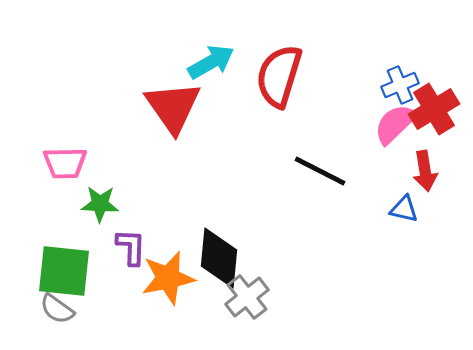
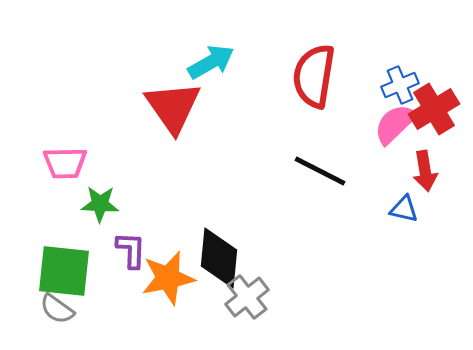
red semicircle: moved 35 px right; rotated 8 degrees counterclockwise
purple L-shape: moved 3 px down
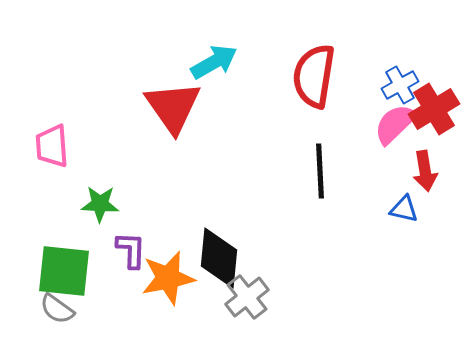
cyan arrow: moved 3 px right
blue cross: rotated 6 degrees counterclockwise
pink trapezoid: moved 13 px left, 17 px up; rotated 87 degrees clockwise
black line: rotated 60 degrees clockwise
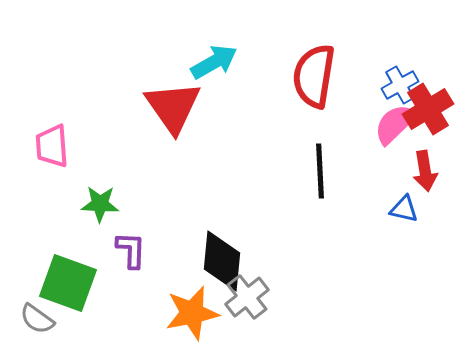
red cross: moved 6 px left
black diamond: moved 3 px right, 3 px down
green square: moved 4 px right, 12 px down; rotated 14 degrees clockwise
orange star: moved 24 px right, 35 px down
gray semicircle: moved 20 px left, 10 px down
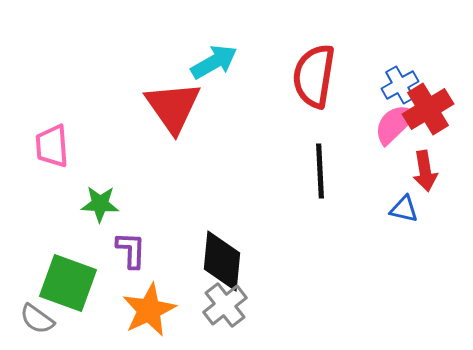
gray cross: moved 22 px left, 8 px down
orange star: moved 43 px left, 3 px up; rotated 14 degrees counterclockwise
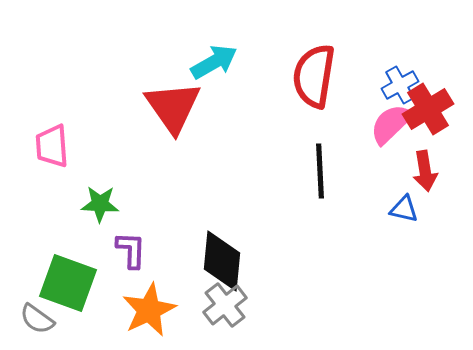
pink semicircle: moved 4 px left
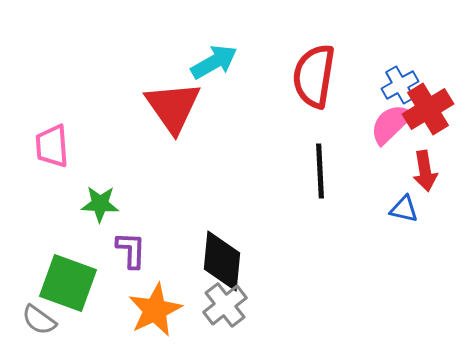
orange star: moved 6 px right
gray semicircle: moved 2 px right, 1 px down
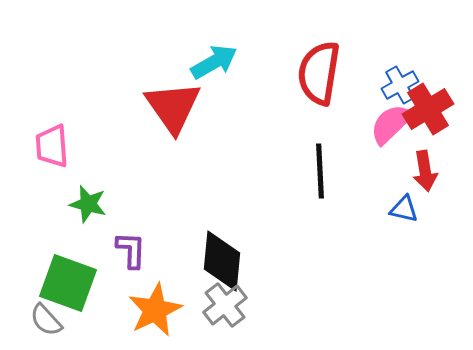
red semicircle: moved 5 px right, 3 px up
green star: moved 12 px left; rotated 12 degrees clockwise
gray semicircle: moved 7 px right; rotated 12 degrees clockwise
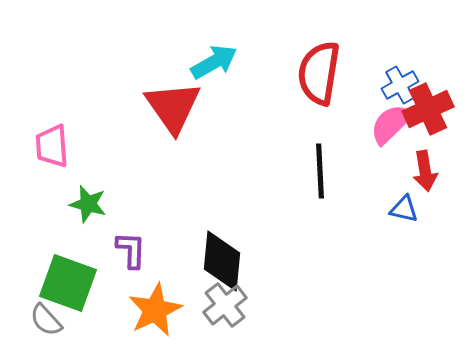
red cross: rotated 6 degrees clockwise
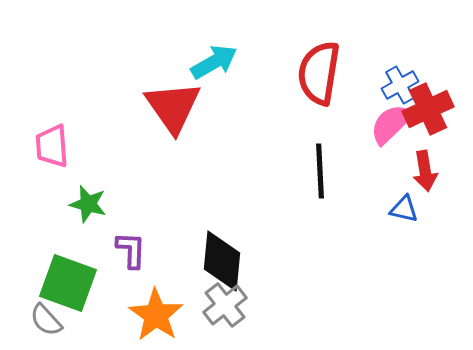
orange star: moved 1 px right, 5 px down; rotated 12 degrees counterclockwise
